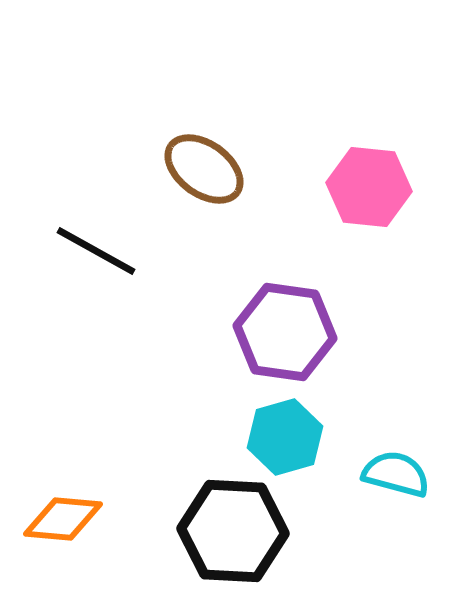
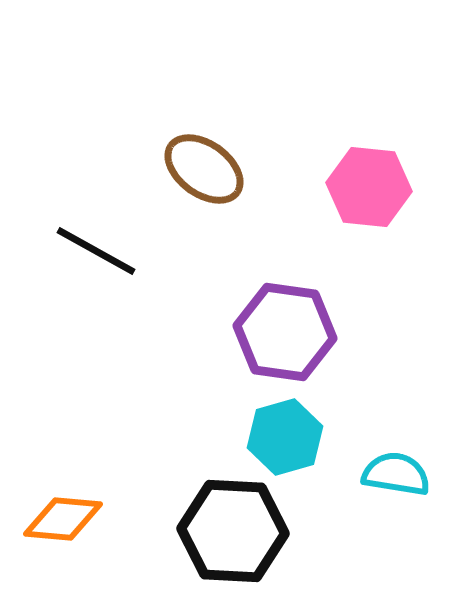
cyan semicircle: rotated 6 degrees counterclockwise
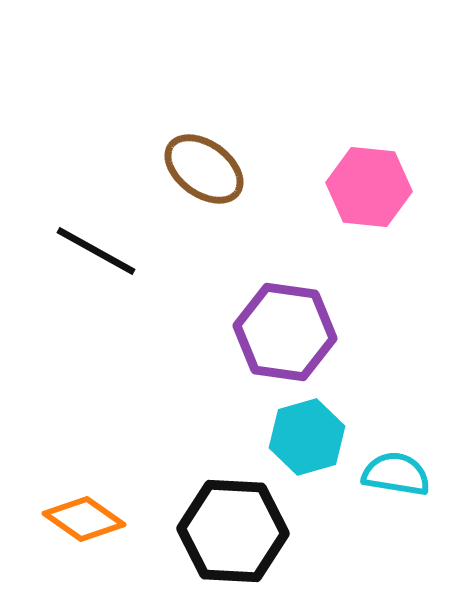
cyan hexagon: moved 22 px right
orange diamond: moved 21 px right; rotated 30 degrees clockwise
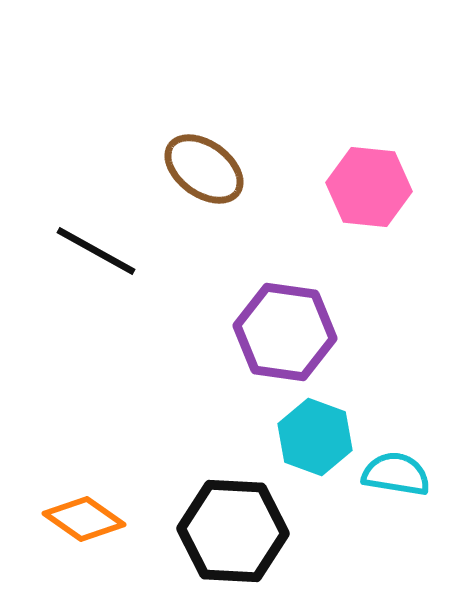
cyan hexagon: moved 8 px right; rotated 24 degrees counterclockwise
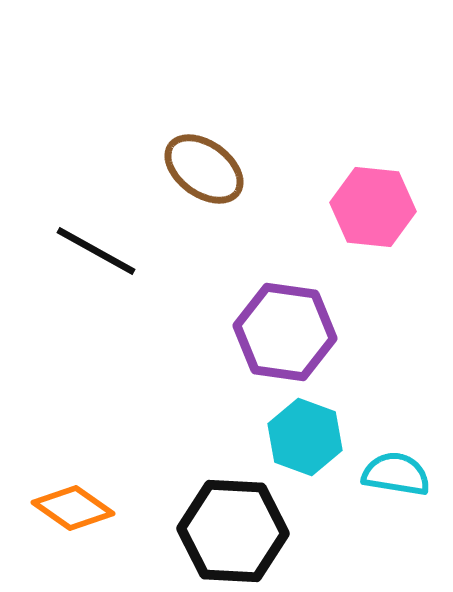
pink hexagon: moved 4 px right, 20 px down
cyan hexagon: moved 10 px left
orange diamond: moved 11 px left, 11 px up
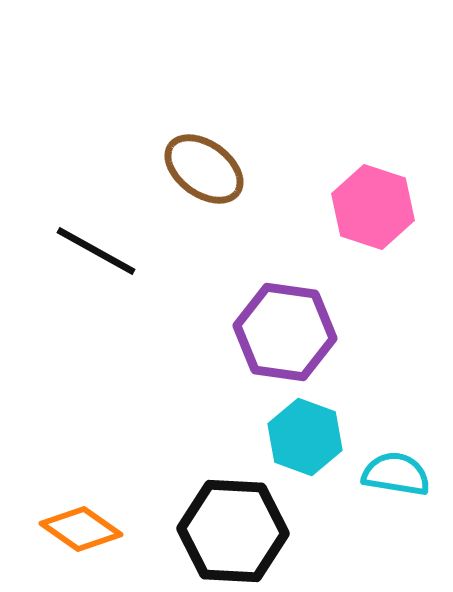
pink hexagon: rotated 12 degrees clockwise
orange diamond: moved 8 px right, 21 px down
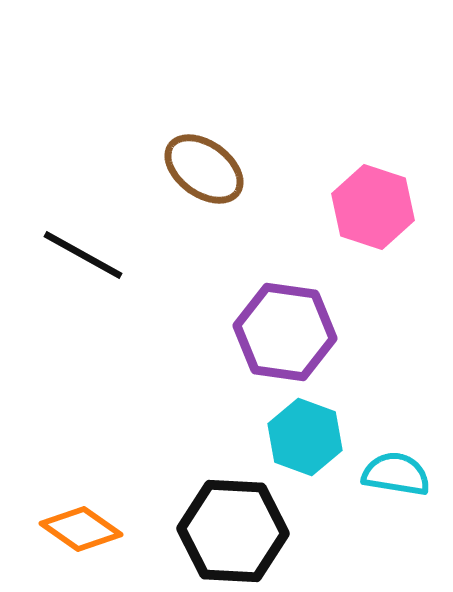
black line: moved 13 px left, 4 px down
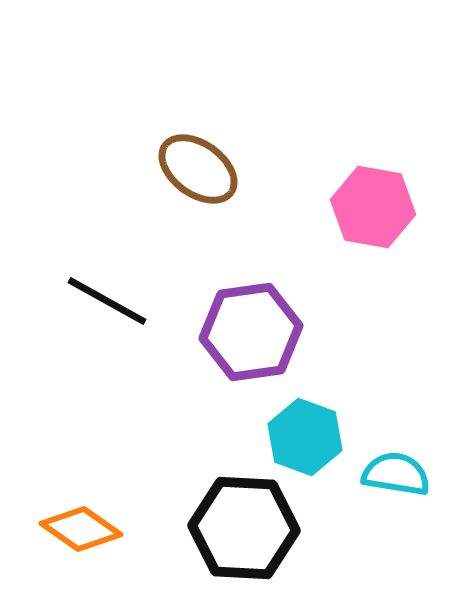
brown ellipse: moved 6 px left
pink hexagon: rotated 8 degrees counterclockwise
black line: moved 24 px right, 46 px down
purple hexagon: moved 34 px left; rotated 16 degrees counterclockwise
black hexagon: moved 11 px right, 3 px up
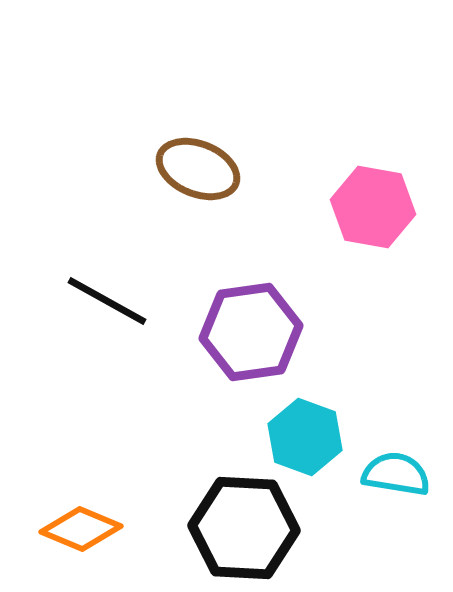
brown ellipse: rotated 14 degrees counterclockwise
orange diamond: rotated 12 degrees counterclockwise
